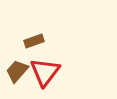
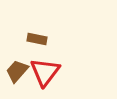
brown rectangle: moved 3 px right, 2 px up; rotated 30 degrees clockwise
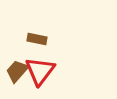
red triangle: moved 5 px left, 1 px up
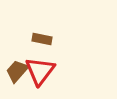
brown rectangle: moved 5 px right
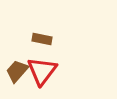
red triangle: moved 2 px right
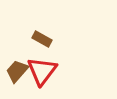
brown rectangle: rotated 18 degrees clockwise
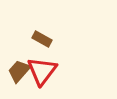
brown trapezoid: moved 2 px right
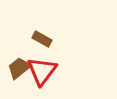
brown trapezoid: moved 3 px up; rotated 10 degrees clockwise
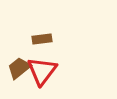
brown rectangle: rotated 36 degrees counterclockwise
